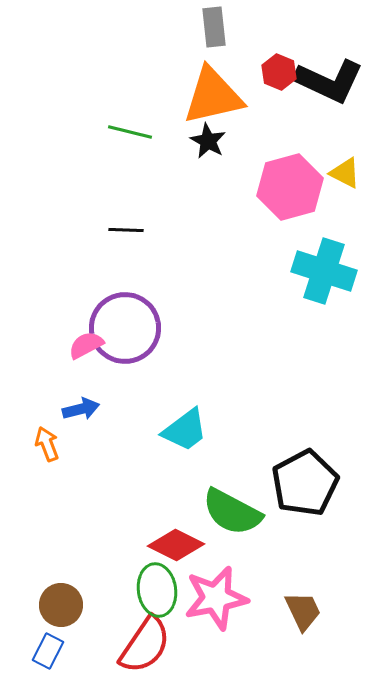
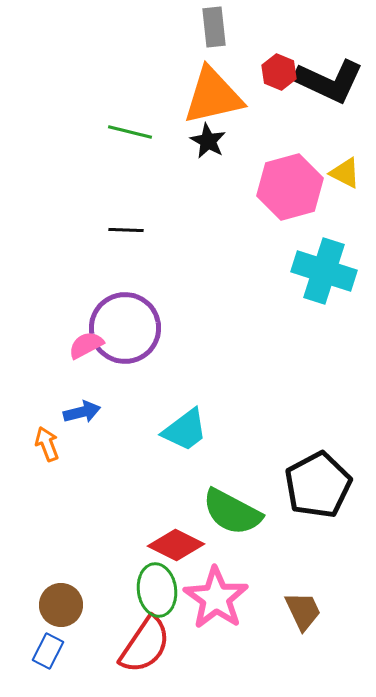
blue arrow: moved 1 px right, 3 px down
black pentagon: moved 13 px right, 2 px down
pink star: rotated 26 degrees counterclockwise
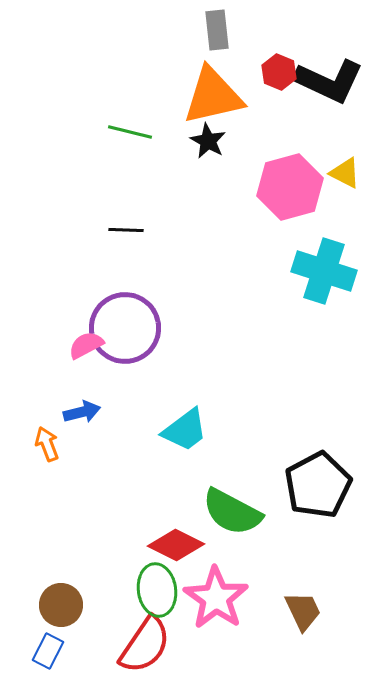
gray rectangle: moved 3 px right, 3 px down
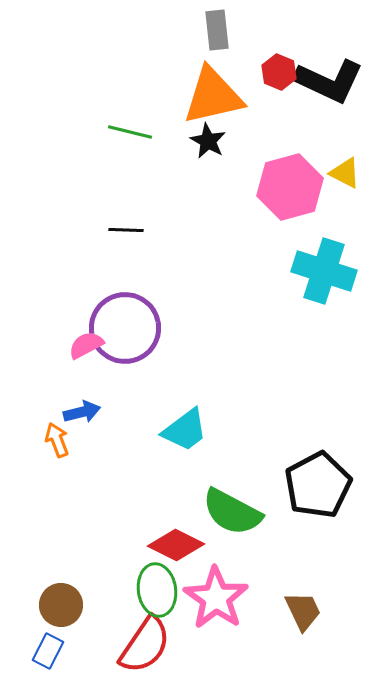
orange arrow: moved 10 px right, 4 px up
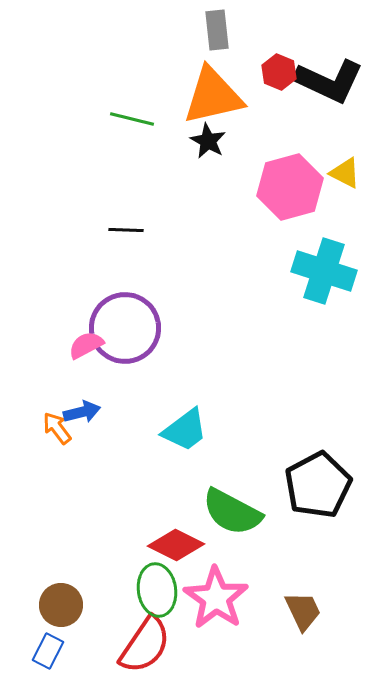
green line: moved 2 px right, 13 px up
orange arrow: moved 12 px up; rotated 16 degrees counterclockwise
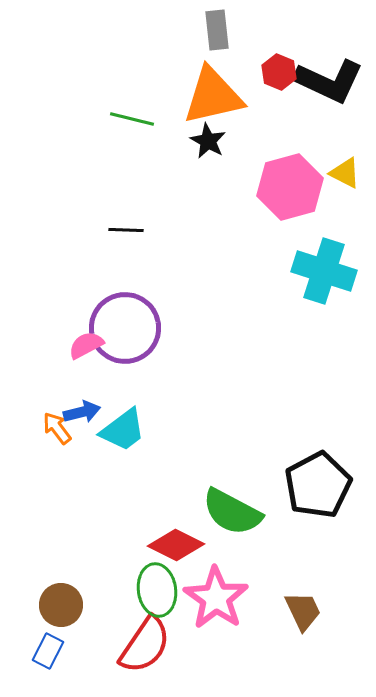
cyan trapezoid: moved 62 px left
